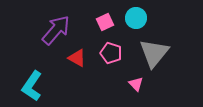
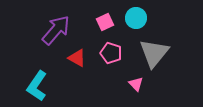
cyan L-shape: moved 5 px right
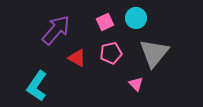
pink pentagon: rotated 30 degrees counterclockwise
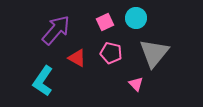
pink pentagon: rotated 25 degrees clockwise
cyan L-shape: moved 6 px right, 5 px up
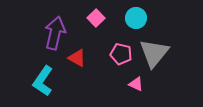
pink square: moved 9 px left, 4 px up; rotated 18 degrees counterclockwise
purple arrow: moved 1 px left, 3 px down; rotated 28 degrees counterclockwise
pink pentagon: moved 10 px right, 1 px down
pink triangle: rotated 21 degrees counterclockwise
